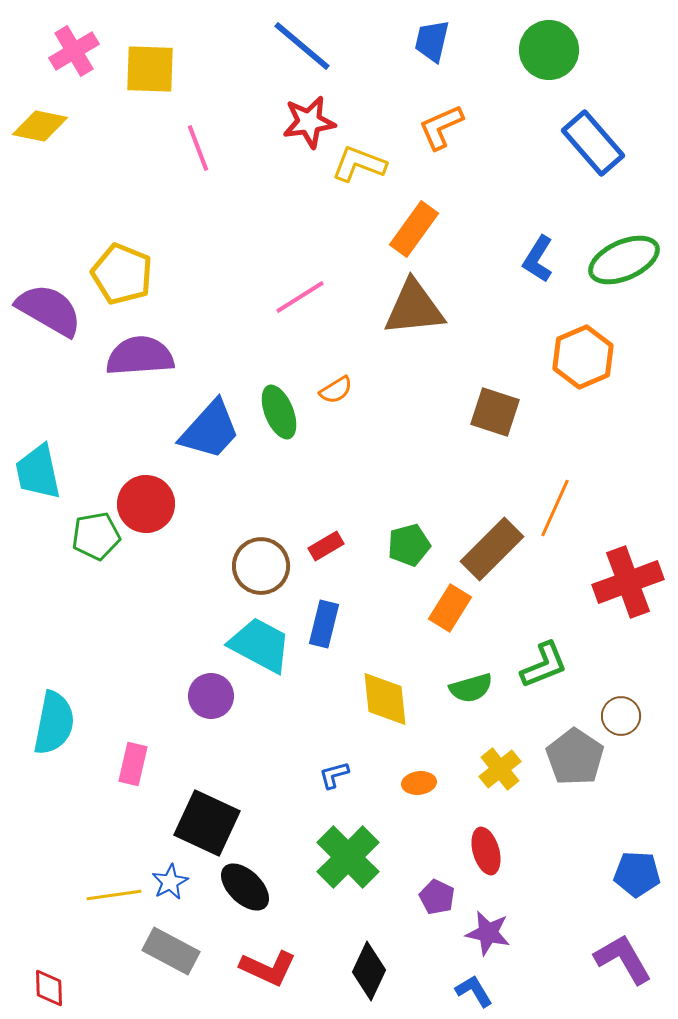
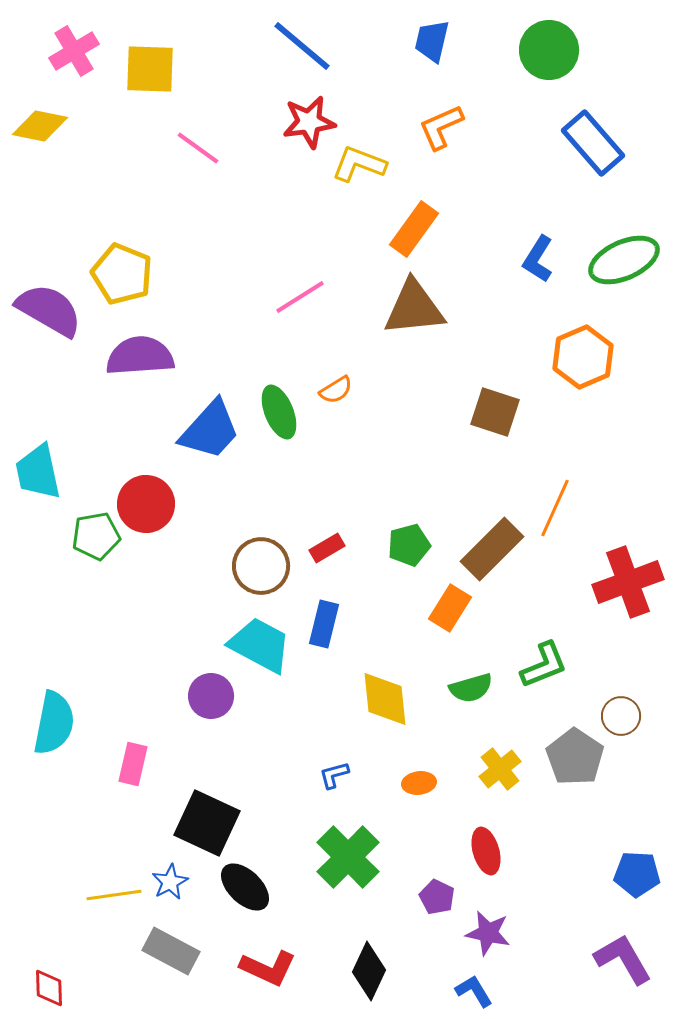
pink line at (198, 148): rotated 33 degrees counterclockwise
red rectangle at (326, 546): moved 1 px right, 2 px down
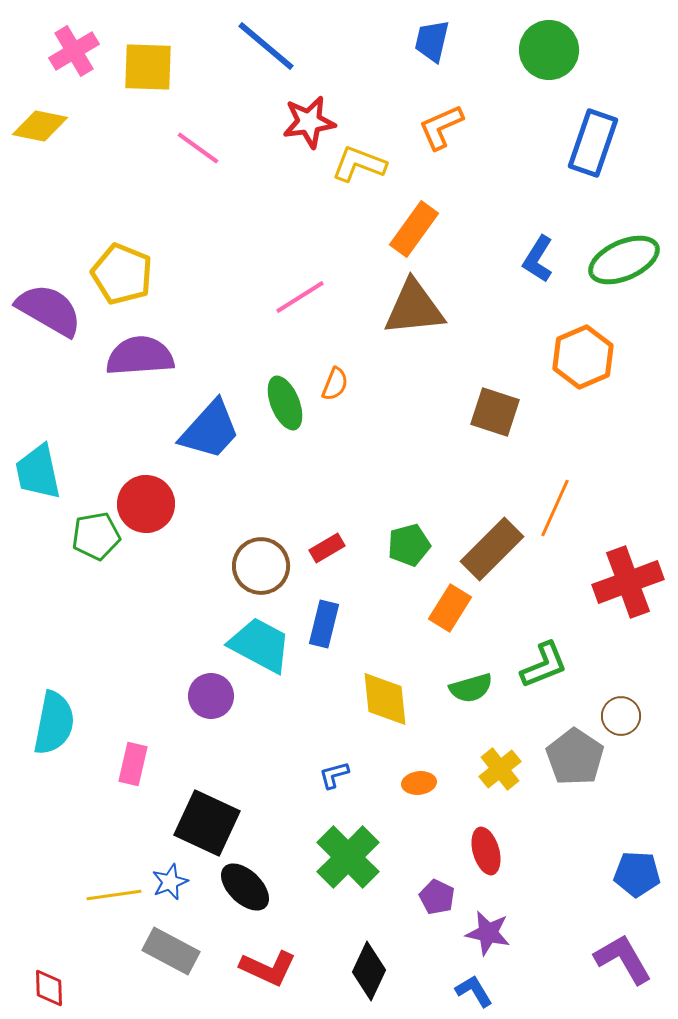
blue line at (302, 46): moved 36 px left
yellow square at (150, 69): moved 2 px left, 2 px up
blue rectangle at (593, 143): rotated 60 degrees clockwise
orange semicircle at (336, 390): moved 1 px left, 6 px up; rotated 36 degrees counterclockwise
green ellipse at (279, 412): moved 6 px right, 9 px up
blue star at (170, 882): rotated 6 degrees clockwise
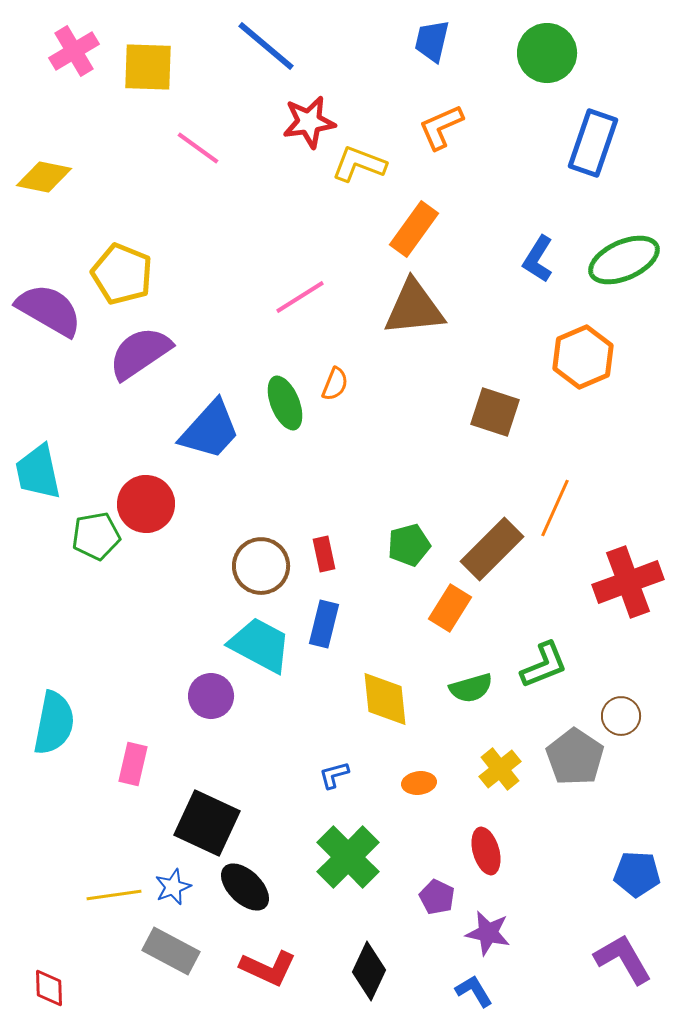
green circle at (549, 50): moved 2 px left, 3 px down
yellow diamond at (40, 126): moved 4 px right, 51 px down
purple semicircle at (140, 356): moved 3 px up; rotated 30 degrees counterclockwise
red rectangle at (327, 548): moved 3 px left, 6 px down; rotated 72 degrees counterclockwise
blue star at (170, 882): moved 3 px right, 5 px down
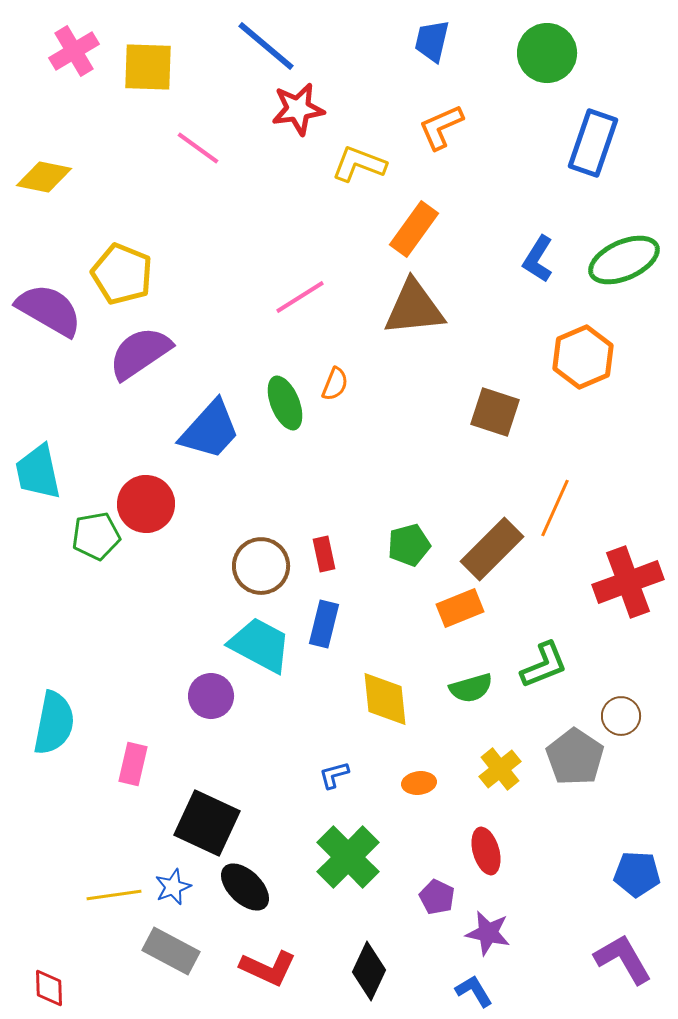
red star at (309, 122): moved 11 px left, 13 px up
orange rectangle at (450, 608): moved 10 px right; rotated 36 degrees clockwise
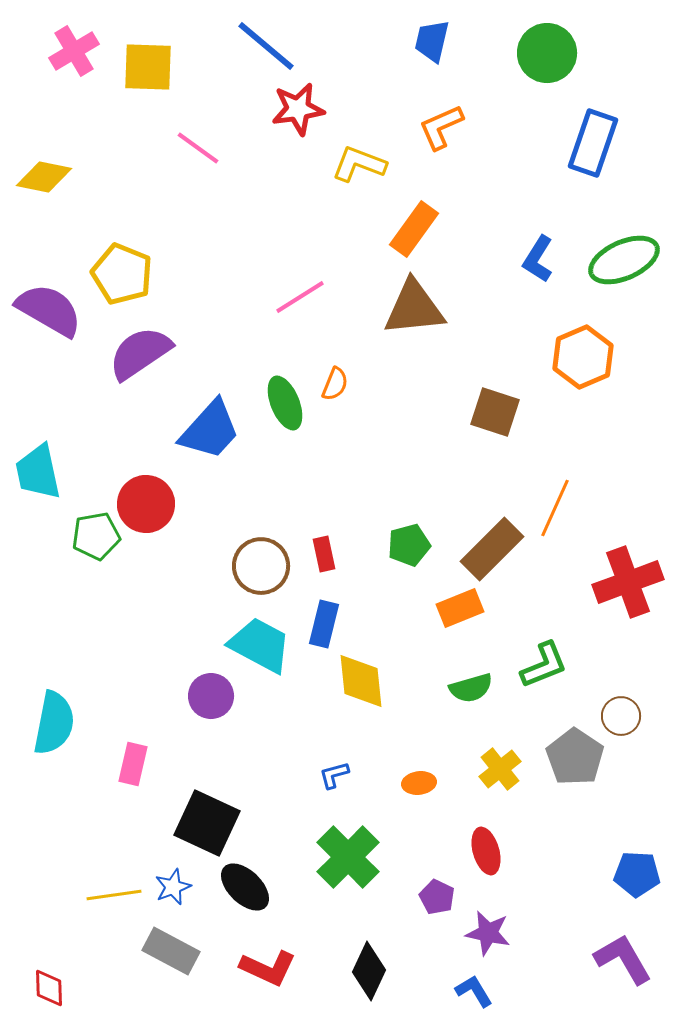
yellow diamond at (385, 699): moved 24 px left, 18 px up
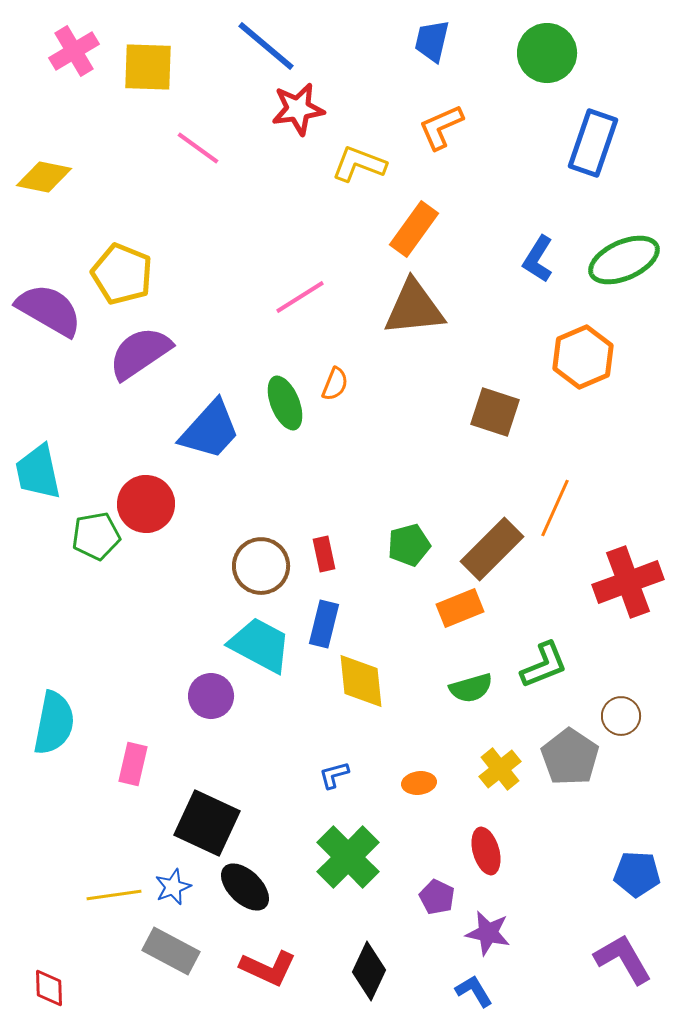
gray pentagon at (575, 757): moved 5 px left
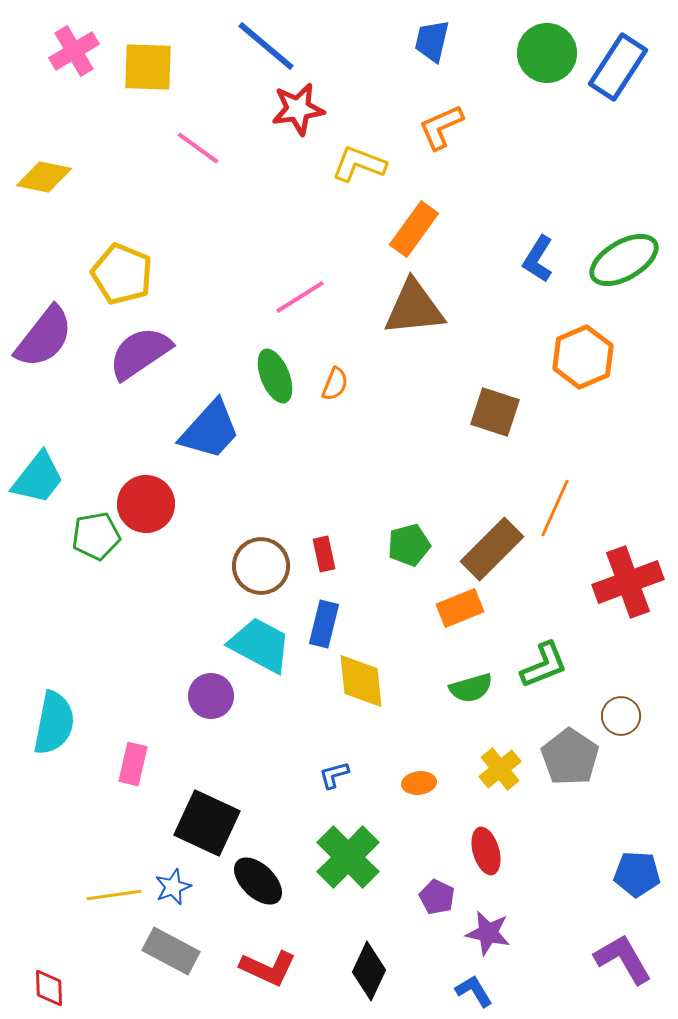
blue rectangle at (593, 143): moved 25 px right, 76 px up; rotated 14 degrees clockwise
green ellipse at (624, 260): rotated 6 degrees counterclockwise
purple semicircle at (49, 310): moved 5 px left, 27 px down; rotated 98 degrees clockwise
green ellipse at (285, 403): moved 10 px left, 27 px up
cyan trapezoid at (38, 472): moved 6 px down; rotated 130 degrees counterclockwise
black ellipse at (245, 887): moved 13 px right, 6 px up
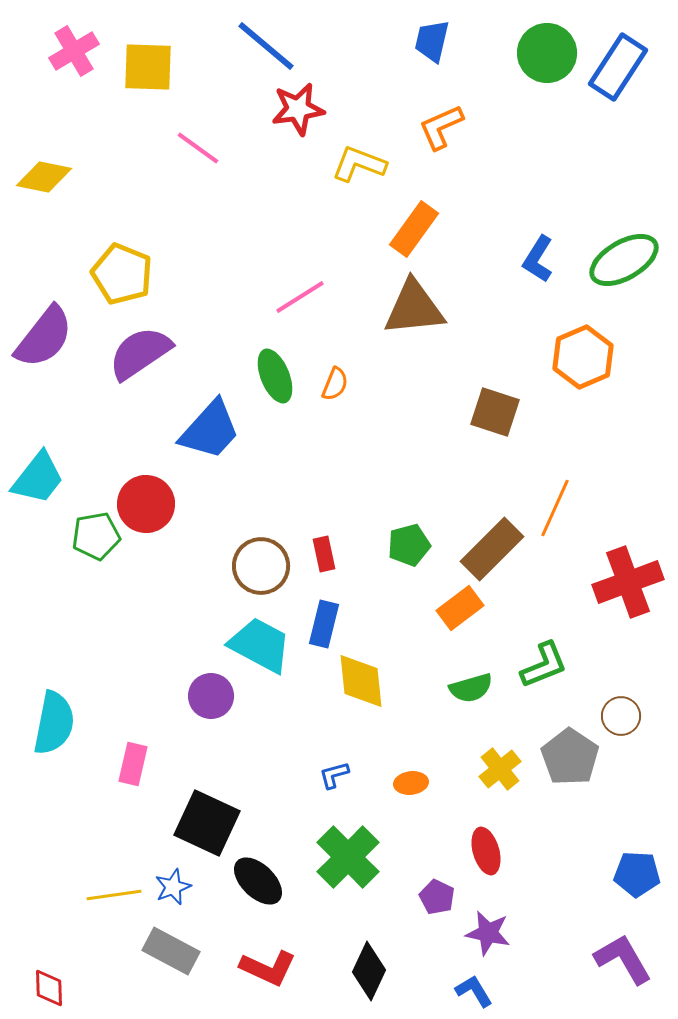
orange rectangle at (460, 608): rotated 15 degrees counterclockwise
orange ellipse at (419, 783): moved 8 px left
